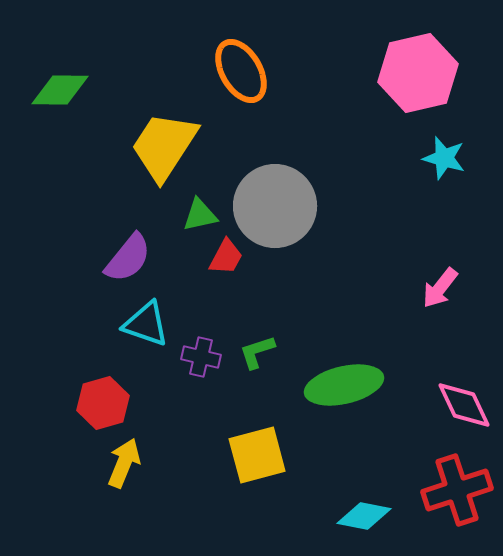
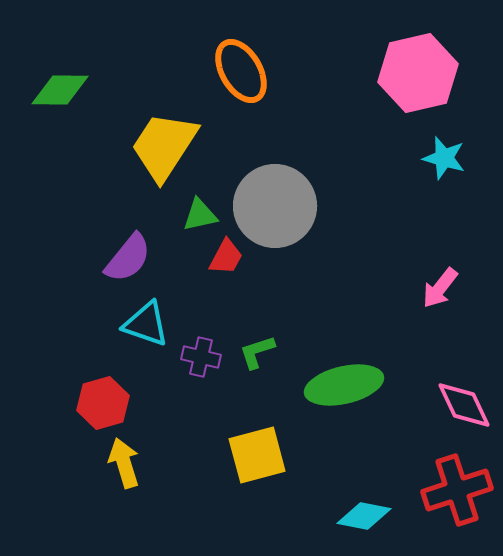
yellow arrow: rotated 39 degrees counterclockwise
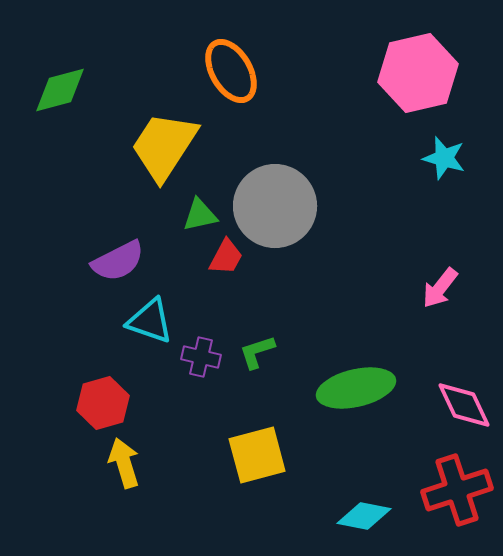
orange ellipse: moved 10 px left
green diamond: rotated 16 degrees counterclockwise
purple semicircle: moved 10 px left, 3 px down; rotated 24 degrees clockwise
cyan triangle: moved 4 px right, 3 px up
green ellipse: moved 12 px right, 3 px down
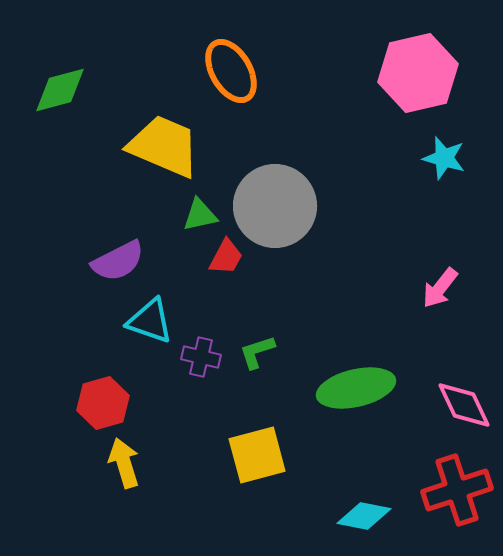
yellow trapezoid: rotated 80 degrees clockwise
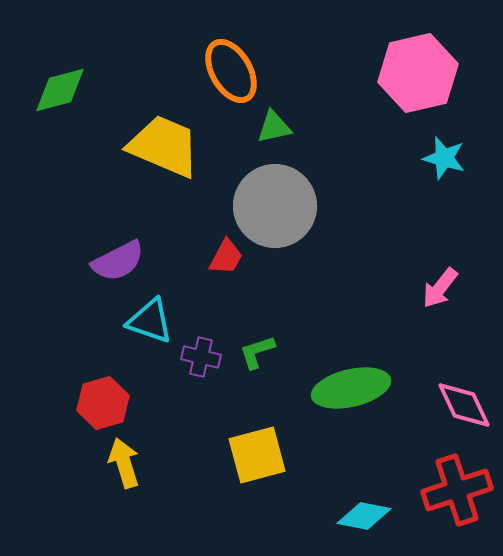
green triangle: moved 74 px right, 88 px up
green ellipse: moved 5 px left
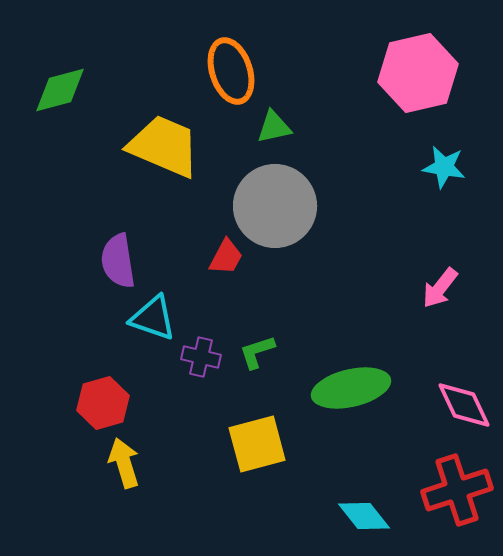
orange ellipse: rotated 12 degrees clockwise
cyan star: moved 9 px down; rotated 6 degrees counterclockwise
purple semicircle: rotated 108 degrees clockwise
cyan triangle: moved 3 px right, 3 px up
yellow square: moved 11 px up
cyan diamond: rotated 40 degrees clockwise
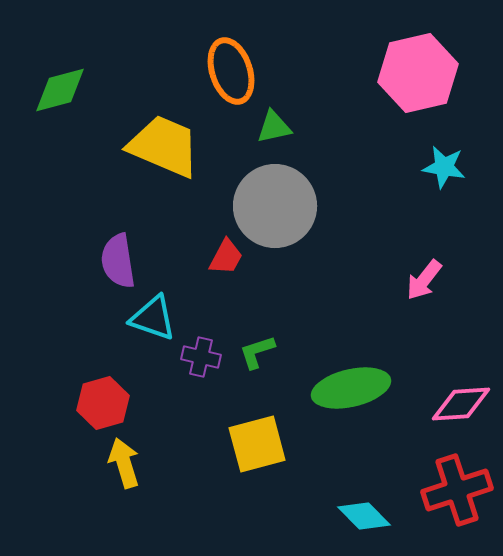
pink arrow: moved 16 px left, 8 px up
pink diamond: moved 3 px left, 1 px up; rotated 68 degrees counterclockwise
cyan diamond: rotated 6 degrees counterclockwise
